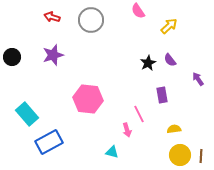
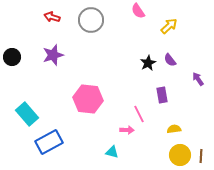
pink arrow: rotated 72 degrees counterclockwise
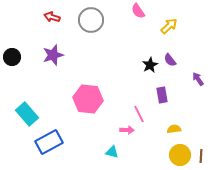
black star: moved 2 px right, 2 px down
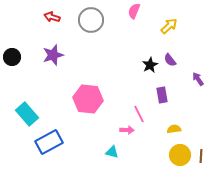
pink semicircle: moved 4 px left; rotated 56 degrees clockwise
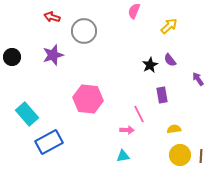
gray circle: moved 7 px left, 11 px down
cyan triangle: moved 11 px right, 4 px down; rotated 24 degrees counterclockwise
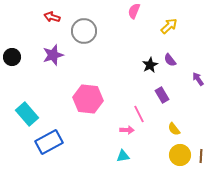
purple rectangle: rotated 21 degrees counterclockwise
yellow semicircle: rotated 120 degrees counterclockwise
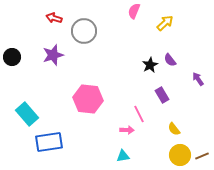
red arrow: moved 2 px right, 1 px down
yellow arrow: moved 4 px left, 3 px up
blue rectangle: rotated 20 degrees clockwise
brown line: moved 1 px right; rotated 64 degrees clockwise
